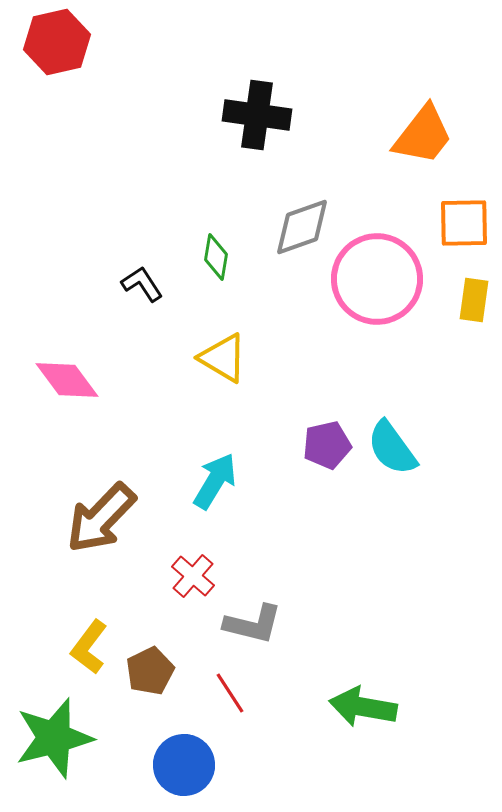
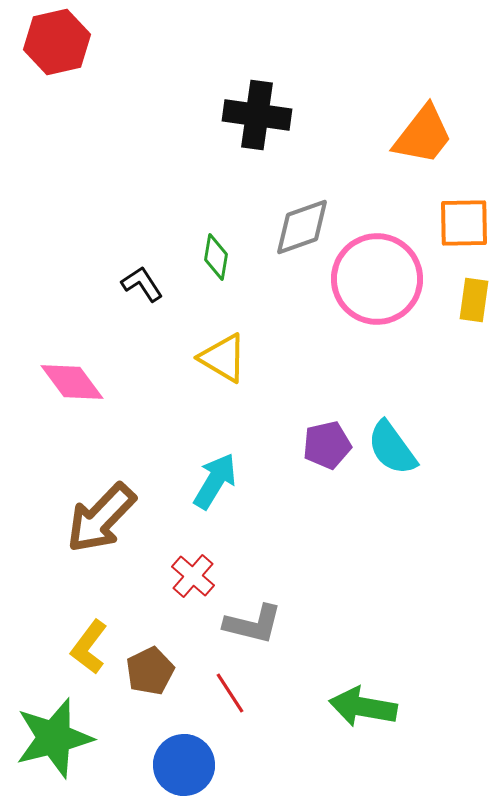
pink diamond: moved 5 px right, 2 px down
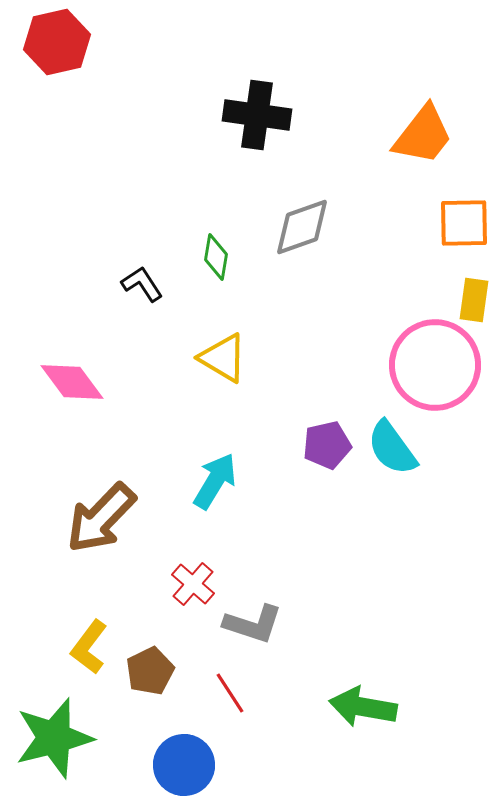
pink circle: moved 58 px right, 86 px down
red cross: moved 8 px down
gray L-shape: rotated 4 degrees clockwise
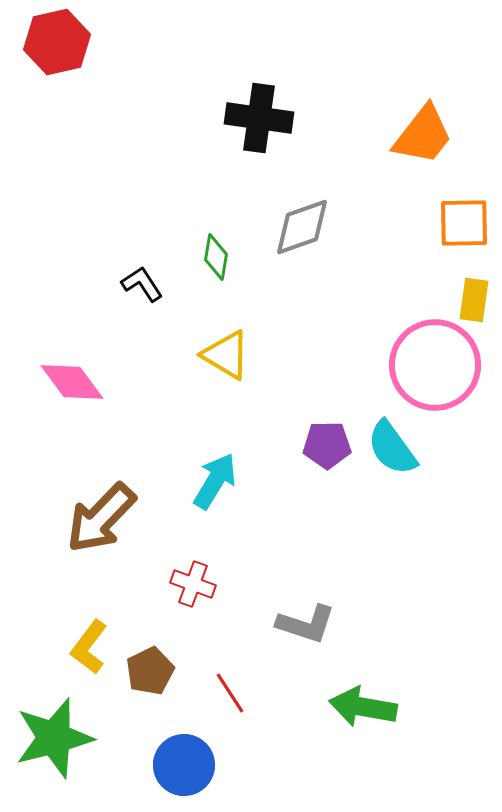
black cross: moved 2 px right, 3 px down
yellow triangle: moved 3 px right, 3 px up
purple pentagon: rotated 12 degrees clockwise
red cross: rotated 21 degrees counterclockwise
gray L-shape: moved 53 px right
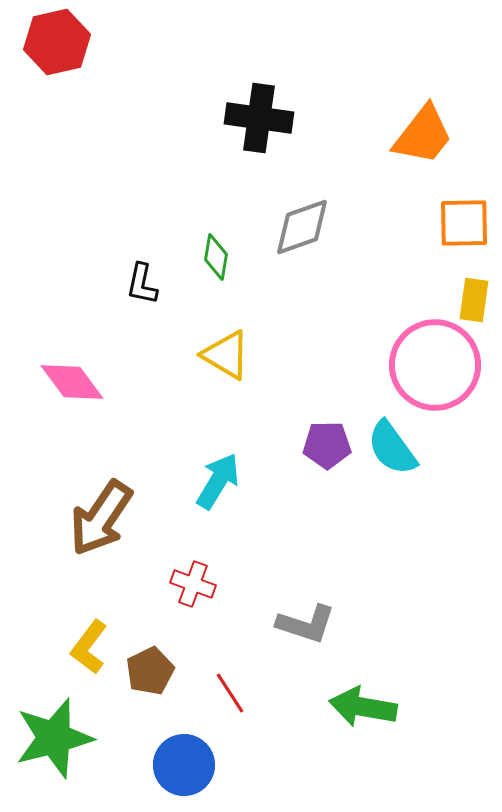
black L-shape: rotated 135 degrees counterclockwise
cyan arrow: moved 3 px right
brown arrow: rotated 10 degrees counterclockwise
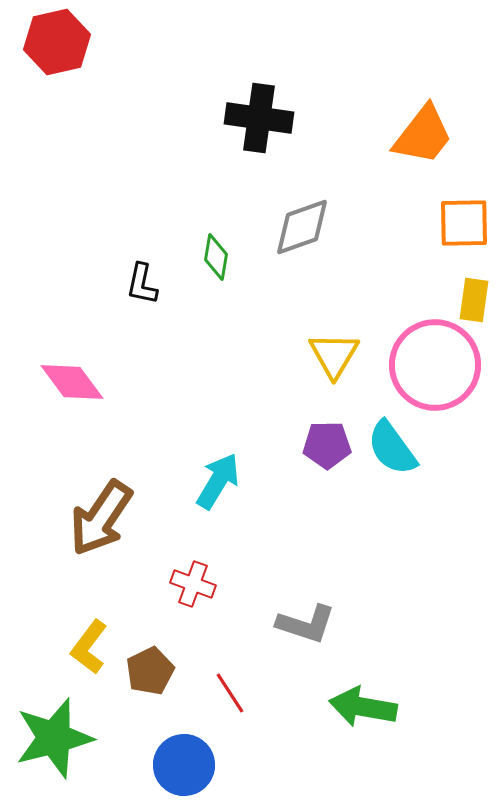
yellow triangle: moved 108 px right; rotated 30 degrees clockwise
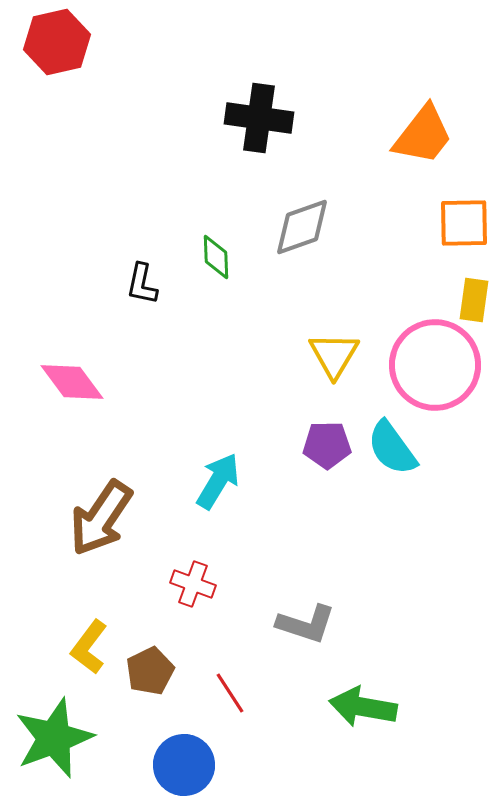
green diamond: rotated 12 degrees counterclockwise
green star: rotated 6 degrees counterclockwise
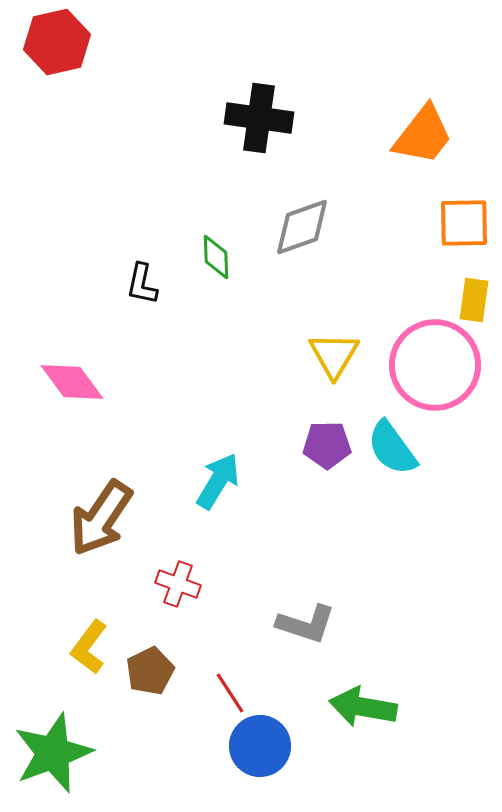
red cross: moved 15 px left
green star: moved 1 px left, 15 px down
blue circle: moved 76 px right, 19 px up
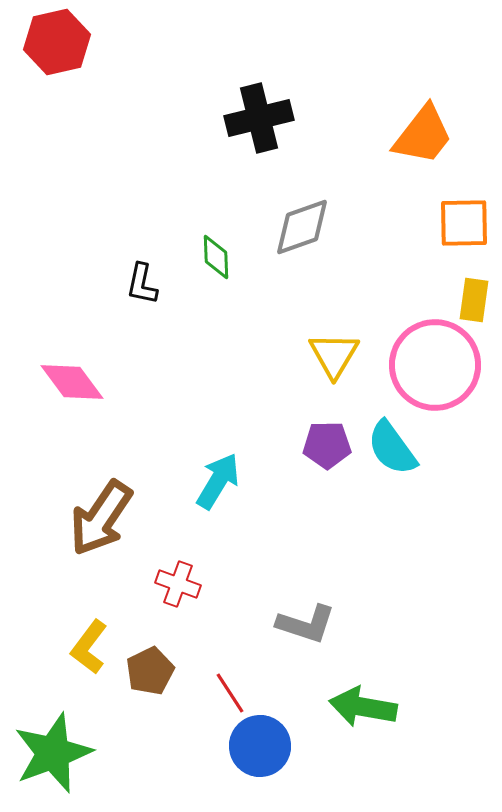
black cross: rotated 22 degrees counterclockwise
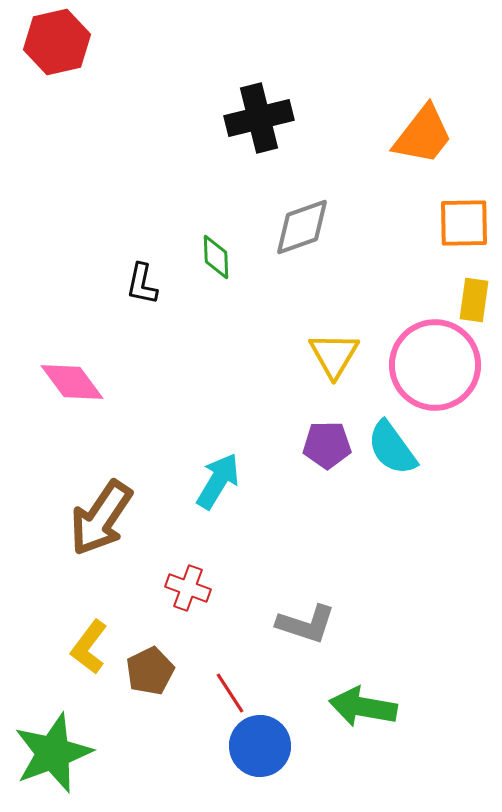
red cross: moved 10 px right, 4 px down
